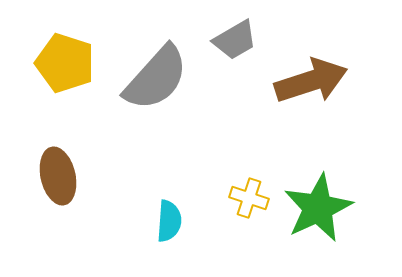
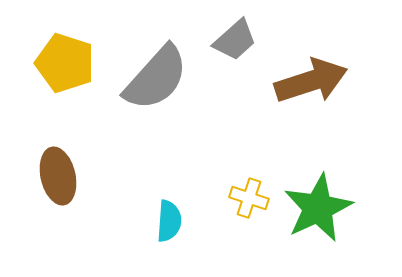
gray trapezoid: rotated 12 degrees counterclockwise
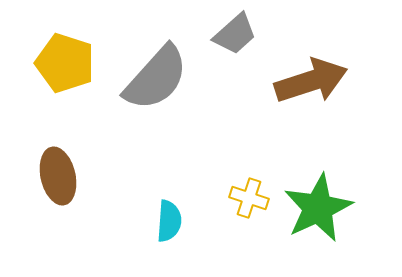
gray trapezoid: moved 6 px up
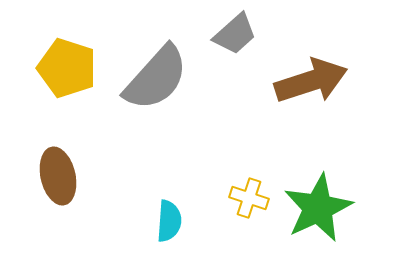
yellow pentagon: moved 2 px right, 5 px down
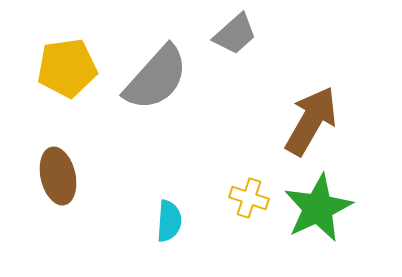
yellow pentagon: rotated 26 degrees counterclockwise
brown arrow: moved 40 px down; rotated 42 degrees counterclockwise
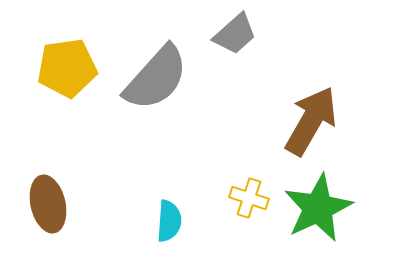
brown ellipse: moved 10 px left, 28 px down
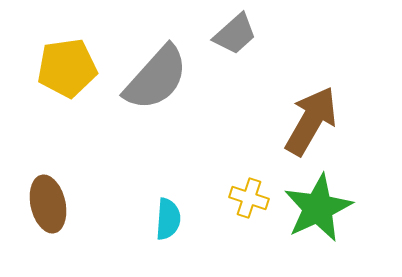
cyan semicircle: moved 1 px left, 2 px up
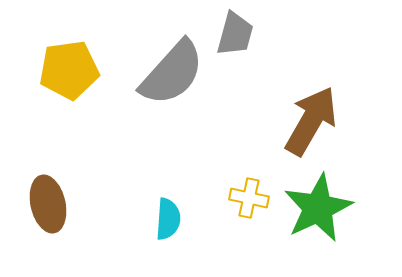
gray trapezoid: rotated 33 degrees counterclockwise
yellow pentagon: moved 2 px right, 2 px down
gray semicircle: moved 16 px right, 5 px up
yellow cross: rotated 6 degrees counterclockwise
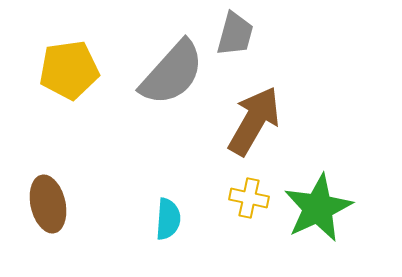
brown arrow: moved 57 px left
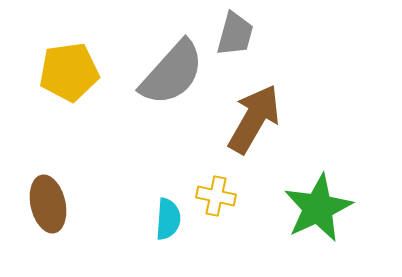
yellow pentagon: moved 2 px down
brown arrow: moved 2 px up
yellow cross: moved 33 px left, 2 px up
